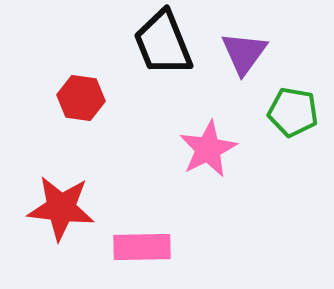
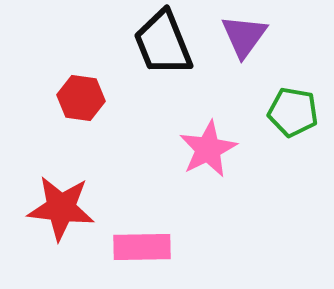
purple triangle: moved 17 px up
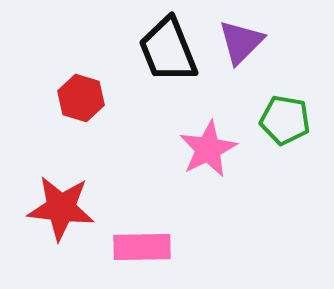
purple triangle: moved 3 px left, 6 px down; rotated 9 degrees clockwise
black trapezoid: moved 5 px right, 7 px down
red hexagon: rotated 9 degrees clockwise
green pentagon: moved 8 px left, 8 px down
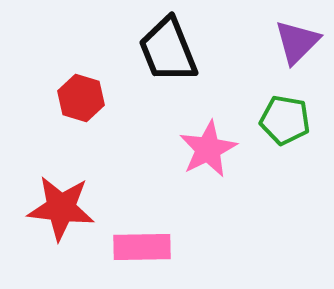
purple triangle: moved 56 px right
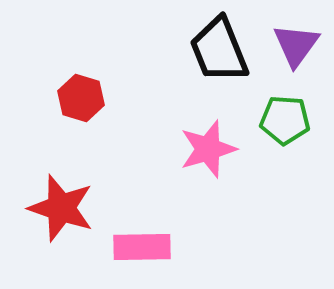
purple triangle: moved 1 px left, 3 px down; rotated 9 degrees counterclockwise
black trapezoid: moved 51 px right
green pentagon: rotated 6 degrees counterclockwise
pink star: rotated 10 degrees clockwise
red star: rotated 12 degrees clockwise
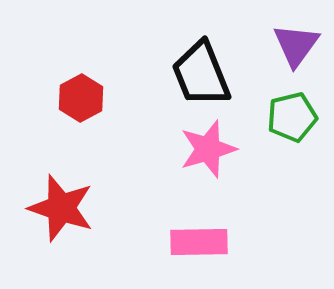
black trapezoid: moved 18 px left, 24 px down
red hexagon: rotated 15 degrees clockwise
green pentagon: moved 7 px right, 3 px up; rotated 18 degrees counterclockwise
pink rectangle: moved 57 px right, 5 px up
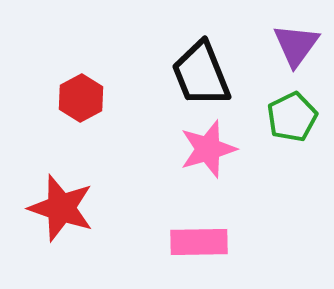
green pentagon: rotated 12 degrees counterclockwise
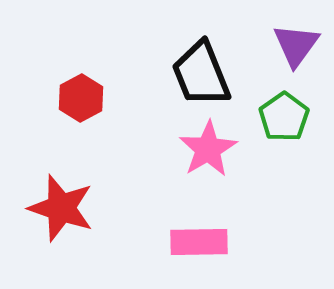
green pentagon: moved 8 px left; rotated 9 degrees counterclockwise
pink star: rotated 14 degrees counterclockwise
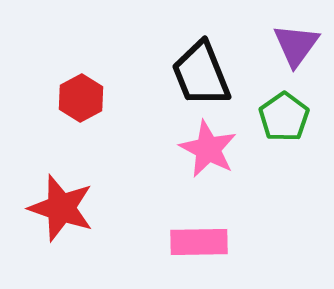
pink star: rotated 14 degrees counterclockwise
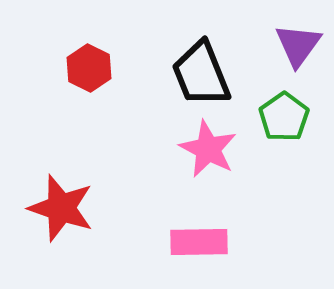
purple triangle: moved 2 px right
red hexagon: moved 8 px right, 30 px up; rotated 6 degrees counterclockwise
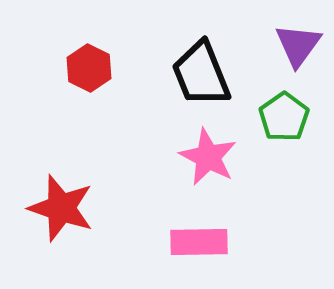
pink star: moved 8 px down
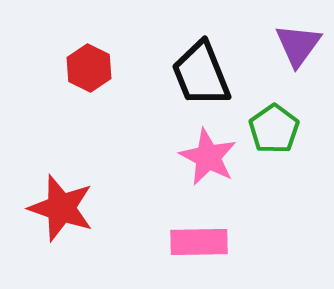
green pentagon: moved 10 px left, 12 px down
